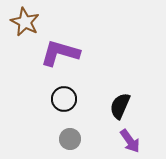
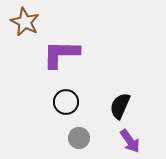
purple L-shape: moved 1 px right, 1 px down; rotated 15 degrees counterclockwise
black circle: moved 2 px right, 3 px down
gray circle: moved 9 px right, 1 px up
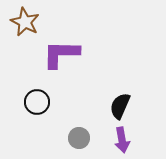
black circle: moved 29 px left
purple arrow: moved 8 px left, 1 px up; rotated 25 degrees clockwise
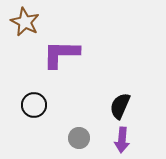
black circle: moved 3 px left, 3 px down
purple arrow: rotated 15 degrees clockwise
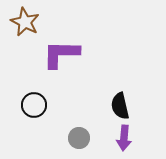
black semicircle: rotated 36 degrees counterclockwise
purple arrow: moved 2 px right, 2 px up
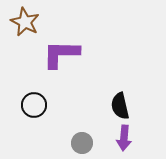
gray circle: moved 3 px right, 5 px down
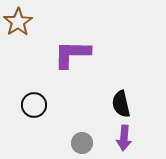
brown star: moved 7 px left; rotated 12 degrees clockwise
purple L-shape: moved 11 px right
black semicircle: moved 1 px right, 2 px up
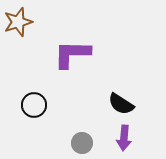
brown star: rotated 16 degrees clockwise
black semicircle: rotated 44 degrees counterclockwise
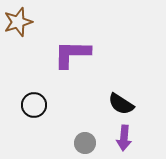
gray circle: moved 3 px right
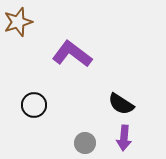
purple L-shape: rotated 36 degrees clockwise
